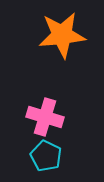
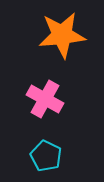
pink cross: moved 18 px up; rotated 12 degrees clockwise
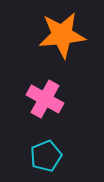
cyan pentagon: rotated 24 degrees clockwise
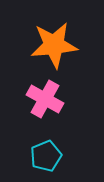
orange star: moved 8 px left, 10 px down
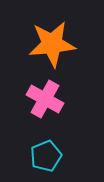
orange star: moved 2 px left, 1 px up
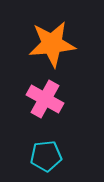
cyan pentagon: rotated 16 degrees clockwise
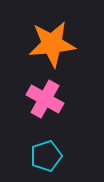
cyan pentagon: rotated 12 degrees counterclockwise
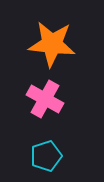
orange star: rotated 12 degrees clockwise
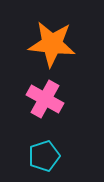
cyan pentagon: moved 2 px left
